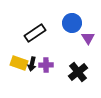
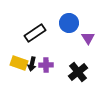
blue circle: moved 3 px left
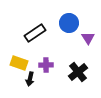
black arrow: moved 2 px left, 15 px down
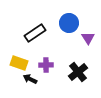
black arrow: rotated 104 degrees clockwise
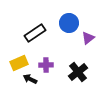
purple triangle: rotated 24 degrees clockwise
yellow rectangle: rotated 42 degrees counterclockwise
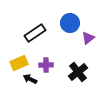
blue circle: moved 1 px right
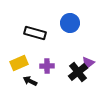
black rectangle: rotated 50 degrees clockwise
purple triangle: moved 25 px down
purple cross: moved 1 px right, 1 px down
black arrow: moved 2 px down
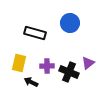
yellow rectangle: rotated 54 degrees counterclockwise
black cross: moved 9 px left; rotated 30 degrees counterclockwise
black arrow: moved 1 px right, 1 px down
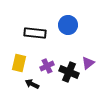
blue circle: moved 2 px left, 2 px down
black rectangle: rotated 10 degrees counterclockwise
purple cross: rotated 24 degrees counterclockwise
black arrow: moved 1 px right, 2 px down
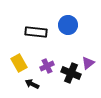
black rectangle: moved 1 px right, 1 px up
yellow rectangle: rotated 42 degrees counterclockwise
black cross: moved 2 px right, 1 px down
